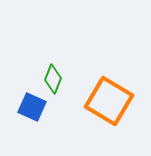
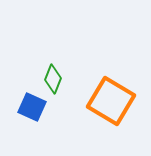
orange square: moved 2 px right
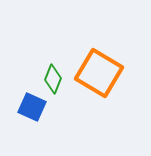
orange square: moved 12 px left, 28 px up
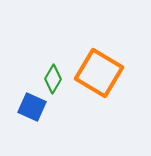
green diamond: rotated 8 degrees clockwise
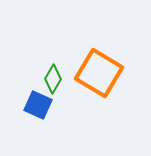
blue square: moved 6 px right, 2 px up
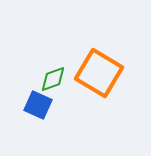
green diamond: rotated 40 degrees clockwise
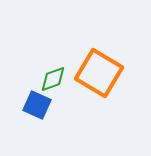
blue square: moved 1 px left
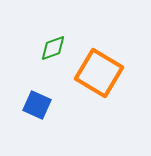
green diamond: moved 31 px up
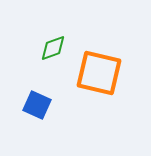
orange square: rotated 18 degrees counterclockwise
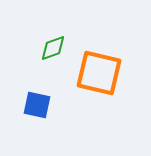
blue square: rotated 12 degrees counterclockwise
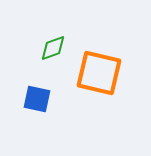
blue square: moved 6 px up
